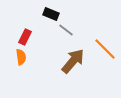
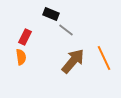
orange line: moved 1 px left, 9 px down; rotated 20 degrees clockwise
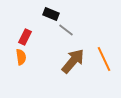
orange line: moved 1 px down
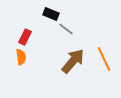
gray line: moved 1 px up
